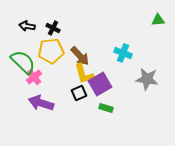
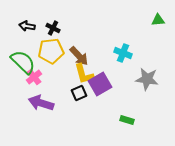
brown arrow: moved 1 px left
green rectangle: moved 21 px right, 12 px down
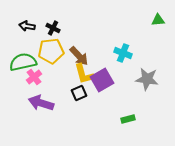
green semicircle: rotated 56 degrees counterclockwise
purple square: moved 2 px right, 4 px up
green rectangle: moved 1 px right, 1 px up; rotated 32 degrees counterclockwise
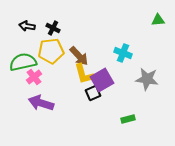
black square: moved 14 px right
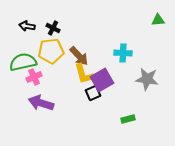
cyan cross: rotated 18 degrees counterclockwise
pink cross: rotated 14 degrees clockwise
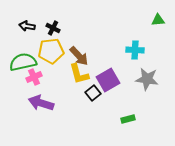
cyan cross: moved 12 px right, 3 px up
yellow L-shape: moved 5 px left
purple square: moved 6 px right
black square: rotated 14 degrees counterclockwise
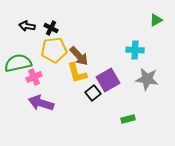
green triangle: moved 2 px left; rotated 24 degrees counterclockwise
black cross: moved 2 px left
yellow pentagon: moved 3 px right, 1 px up
green semicircle: moved 5 px left, 1 px down
yellow L-shape: moved 2 px left, 1 px up
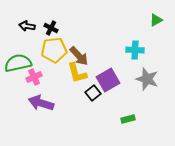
gray star: rotated 10 degrees clockwise
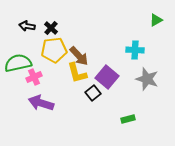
black cross: rotated 16 degrees clockwise
purple square: moved 1 px left, 3 px up; rotated 20 degrees counterclockwise
